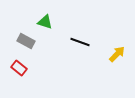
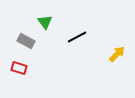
green triangle: rotated 35 degrees clockwise
black line: moved 3 px left, 5 px up; rotated 48 degrees counterclockwise
red rectangle: rotated 21 degrees counterclockwise
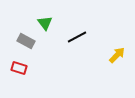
green triangle: moved 1 px down
yellow arrow: moved 1 px down
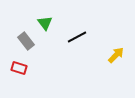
gray rectangle: rotated 24 degrees clockwise
yellow arrow: moved 1 px left
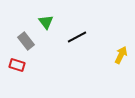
green triangle: moved 1 px right, 1 px up
yellow arrow: moved 5 px right; rotated 18 degrees counterclockwise
red rectangle: moved 2 px left, 3 px up
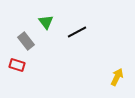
black line: moved 5 px up
yellow arrow: moved 4 px left, 22 px down
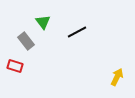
green triangle: moved 3 px left
red rectangle: moved 2 px left, 1 px down
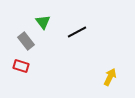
red rectangle: moved 6 px right
yellow arrow: moved 7 px left
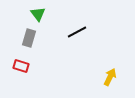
green triangle: moved 5 px left, 8 px up
gray rectangle: moved 3 px right, 3 px up; rotated 54 degrees clockwise
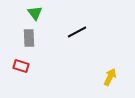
green triangle: moved 3 px left, 1 px up
gray rectangle: rotated 18 degrees counterclockwise
